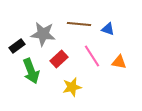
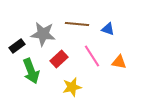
brown line: moved 2 px left
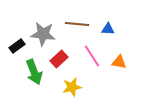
blue triangle: rotated 16 degrees counterclockwise
green arrow: moved 3 px right, 1 px down
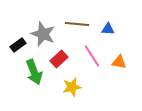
gray star: rotated 15 degrees clockwise
black rectangle: moved 1 px right, 1 px up
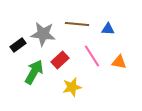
gray star: rotated 15 degrees counterclockwise
red rectangle: moved 1 px right, 1 px down
green arrow: rotated 130 degrees counterclockwise
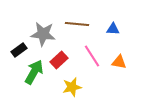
blue triangle: moved 5 px right
black rectangle: moved 1 px right, 5 px down
red rectangle: moved 1 px left
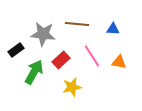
black rectangle: moved 3 px left
red rectangle: moved 2 px right
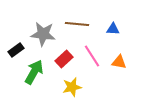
red rectangle: moved 3 px right, 1 px up
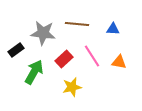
gray star: moved 1 px up
